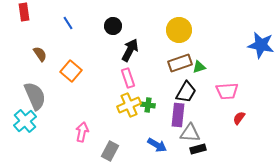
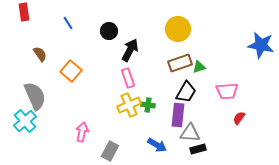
black circle: moved 4 px left, 5 px down
yellow circle: moved 1 px left, 1 px up
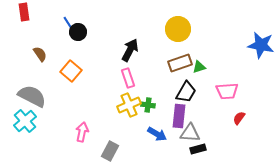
black circle: moved 31 px left, 1 px down
gray semicircle: moved 3 px left; rotated 40 degrees counterclockwise
purple rectangle: moved 1 px right, 1 px down
blue arrow: moved 11 px up
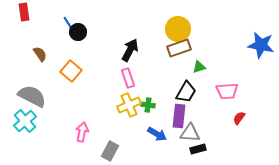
brown rectangle: moved 1 px left, 15 px up
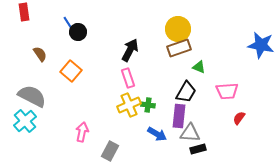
green triangle: rotated 40 degrees clockwise
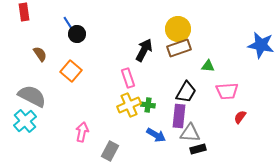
black circle: moved 1 px left, 2 px down
black arrow: moved 14 px right
green triangle: moved 9 px right, 1 px up; rotated 16 degrees counterclockwise
red semicircle: moved 1 px right, 1 px up
blue arrow: moved 1 px left, 1 px down
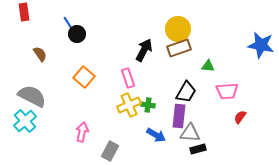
orange square: moved 13 px right, 6 px down
